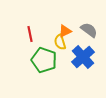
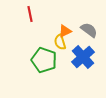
red line: moved 20 px up
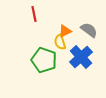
red line: moved 4 px right
blue cross: moved 2 px left
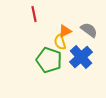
green pentagon: moved 5 px right
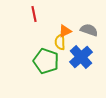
gray semicircle: rotated 18 degrees counterclockwise
yellow semicircle: rotated 14 degrees clockwise
green pentagon: moved 3 px left, 1 px down
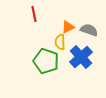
orange triangle: moved 3 px right, 4 px up
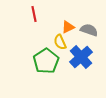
yellow semicircle: rotated 21 degrees counterclockwise
green pentagon: rotated 20 degrees clockwise
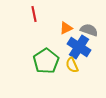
orange triangle: moved 2 px left, 1 px down
yellow semicircle: moved 12 px right, 23 px down
blue cross: moved 2 px left, 10 px up; rotated 15 degrees counterclockwise
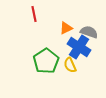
gray semicircle: moved 2 px down
yellow semicircle: moved 2 px left
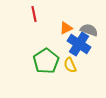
gray semicircle: moved 2 px up
blue cross: moved 3 px up
